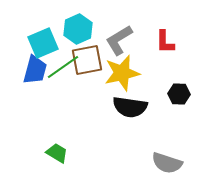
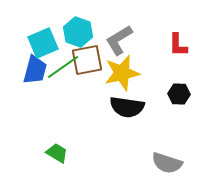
cyan hexagon: moved 3 px down; rotated 16 degrees counterclockwise
red L-shape: moved 13 px right, 3 px down
black semicircle: moved 3 px left
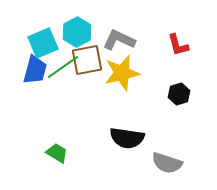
cyan hexagon: moved 1 px left; rotated 12 degrees clockwise
gray L-shape: rotated 56 degrees clockwise
red L-shape: rotated 15 degrees counterclockwise
black hexagon: rotated 20 degrees counterclockwise
black semicircle: moved 31 px down
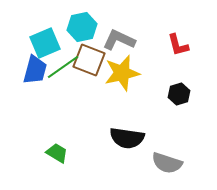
cyan hexagon: moved 5 px right, 5 px up; rotated 16 degrees clockwise
cyan square: moved 2 px right
brown square: moved 2 px right; rotated 32 degrees clockwise
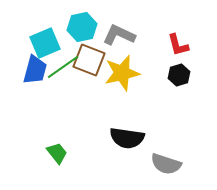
gray L-shape: moved 5 px up
black hexagon: moved 19 px up
green trapezoid: rotated 20 degrees clockwise
gray semicircle: moved 1 px left, 1 px down
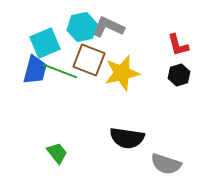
gray L-shape: moved 11 px left, 8 px up
green line: moved 3 px left, 4 px down; rotated 56 degrees clockwise
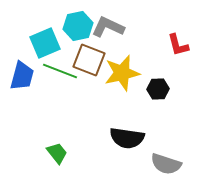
cyan hexagon: moved 4 px left, 1 px up
blue trapezoid: moved 13 px left, 6 px down
black hexagon: moved 21 px left, 14 px down; rotated 15 degrees clockwise
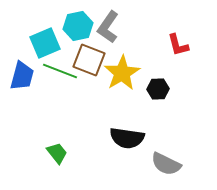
gray L-shape: rotated 80 degrees counterclockwise
yellow star: rotated 18 degrees counterclockwise
gray semicircle: rotated 8 degrees clockwise
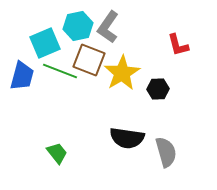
gray semicircle: moved 12 px up; rotated 132 degrees counterclockwise
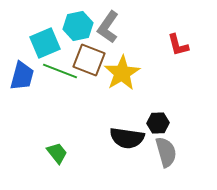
black hexagon: moved 34 px down
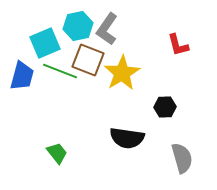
gray L-shape: moved 1 px left, 2 px down
brown square: moved 1 px left
black hexagon: moved 7 px right, 16 px up
gray semicircle: moved 16 px right, 6 px down
